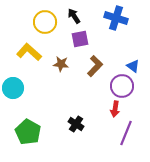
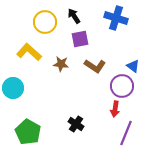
brown L-shape: rotated 80 degrees clockwise
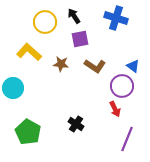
red arrow: rotated 35 degrees counterclockwise
purple line: moved 1 px right, 6 px down
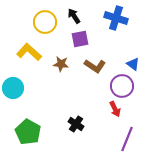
blue triangle: moved 2 px up
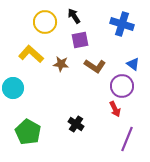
blue cross: moved 6 px right, 6 px down
purple square: moved 1 px down
yellow L-shape: moved 2 px right, 2 px down
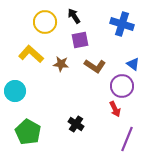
cyan circle: moved 2 px right, 3 px down
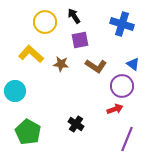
brown L-shape: moved 1 px right
red arrow: rotated 84 degrees counterclockwise
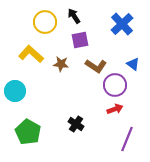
blue cross: rotated 30 degrees clockwise
purple circle: moved 7 px left, 1 px up
